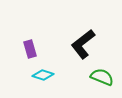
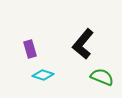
black L-shape: rotated 12 degrees counterclockwise
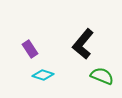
purple rectangle: rotated 18 degrees counterclockwise
green semicircle: moved 1 px up
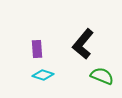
purple rectangle: moved 7 px right; rotated 30 degrees clockwise
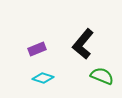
purple rectangle: rotated 72 degrees clockwise
cyan diamond: moved 3 px down
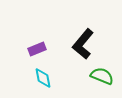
cyan diamond: rotated 60 degrees clockwise
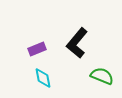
black L-shape: moved 6 px left, 1 px up
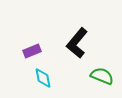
purple rectangle: moved 5 px left, 2 px down
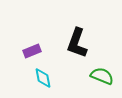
black L-shape: rotated 20 degrees counterclockwise
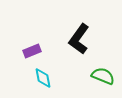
black L-shape: moved 2 px right, 4 px up; rotated 16 degrees clockwise
green semicircle: moved 1 px right
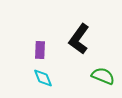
purple rectangle: moved 8 px right, 1 px up; rotated 66 degrees counterclockwise
cyan diamond: rotated 10 degrees counterclockwise
